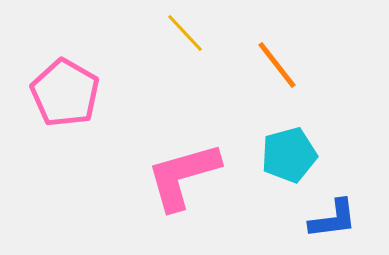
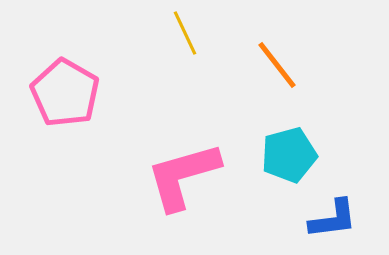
yellow line: rotated 18 degrees clockwise
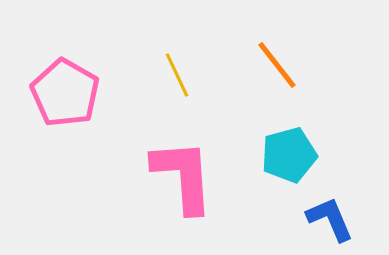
yellow line: moved 8 px left, 42 px down
pink L-shape: rotated 102 degrees clockwise
blue L-shape: moved 3 px left; rotated 106 degrees counterclockwise
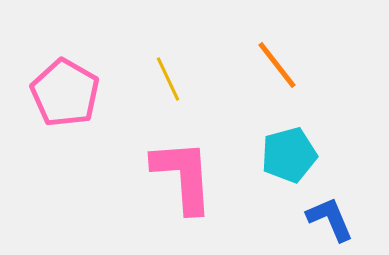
yellow line: moved 9 px left, 4 px down
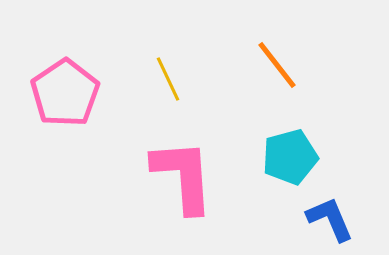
pink pentagon: rotated 8 degrees clockwise
cyan pentagon: moved 1 px right, 2 px down
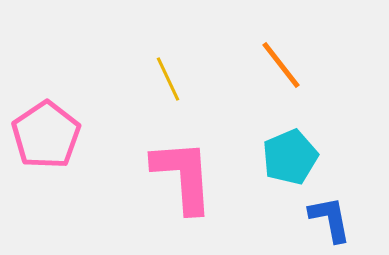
orange line: moved 4 px right
pink pentagon: moved 19 px left, 42 px down
cyan pentagon: rotated 8 degrees counterclockwise
blue L-shape: rotated 12 degrees clockwise
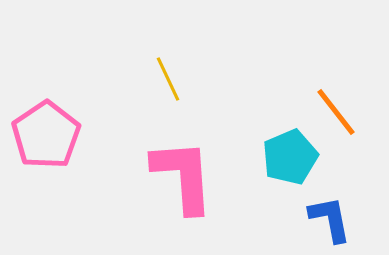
orange line: moved 55 px right, 47 px down
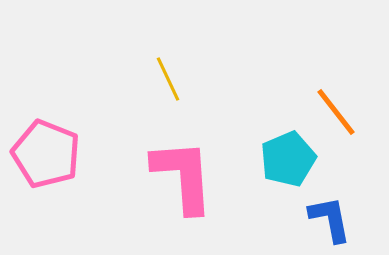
pink pentagon: moved 19 px down; rotated 16 degrees counterclockwise
cyan pentagon: moved 2 px left, 2 px down
